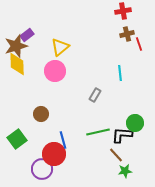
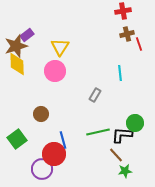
yellow triangle: rotated 18 degrees counterclockwise
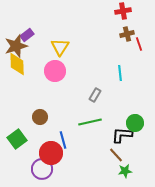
brown circle: moved 1 px left, 3 px down
green line: moved 8 px left, 10 px up
red circle: moved 3 px left, 1 px up
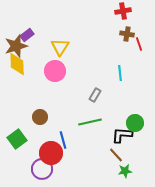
brown cross: rotated 24 degrees clockwise
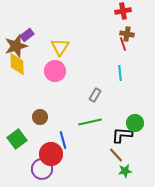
red line: moved 16 px left
red circle: moved 1 px down
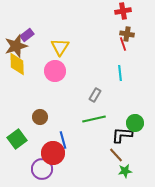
green line: moved 4 px right, 3 px up
red circle: moved 2 px right, 1 px up
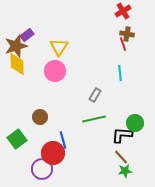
red cross: rotated 21 degrees counterclockwise
yellow triangle: moved 1 px left
brown line: moved 5 px right, 2 px down
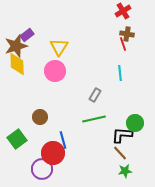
brown line: moved 1 px left, 4 px up
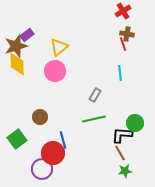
yellow triangle: rotated 18 degrees clockwise
brown line: rotated 14 degrees clockwise
